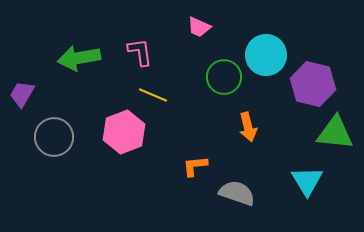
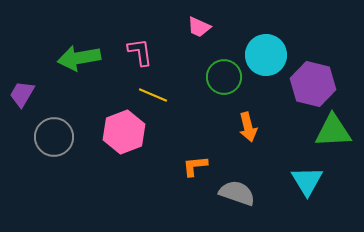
green triangle: moved 2 px left, 2 px up; rotated 9 degrees counterclockwise
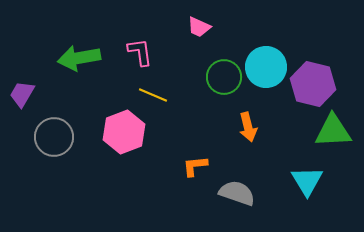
cyan circle: moved 12 px down
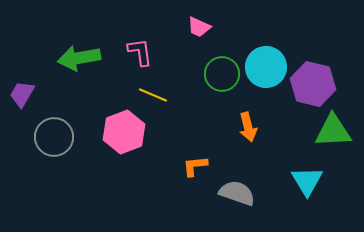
green circle: moved 2 px left, 3 px up
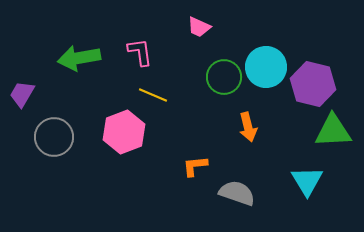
green circle: moved 2 px right, 3 px down
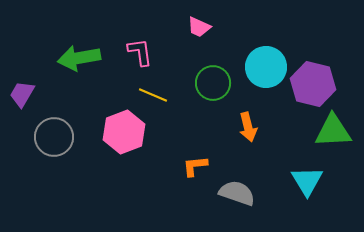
green circle: moved 11 px left, 6 px down
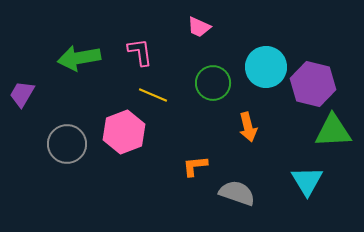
gray circle: moved 13 px right, 7 px down
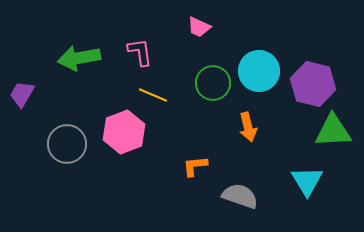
cyan circle: moved 7 px left, 4 px down
gray semicircle: moved 3 px right, 3 px down
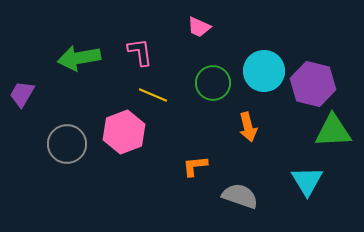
cyan circle: moved 5 px right
